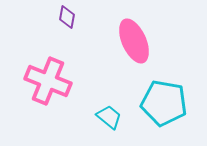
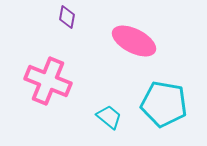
pink ellipse: rotated 39 degrees counterclockwise
cyan pentagon: moved 1 px down
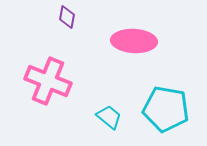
pink ellipse: rotated 24 degrees counterclockwise
cyan pentagon: moved 2 px right, 5 px down
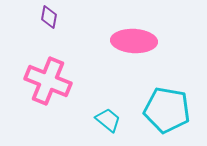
purple diamond: moved 18 px left
cyan pentagon: moved 1 px right, 1 px down
cyan trapezoid: moved 1 px left, 3 px down
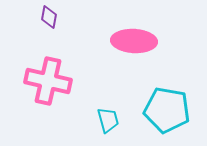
pink cross: rotated 9 degrees counterclockwise
cyan trapezoid: rotated 36 degrees clockwise
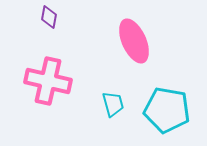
pink ellipse: rotated 63 degrees clockwise
cyan trapezoid: moved 5 px right, 16 px up
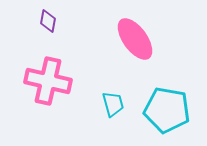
purple diamond: moved 1 px left, 4 px down
pink ellipse: moved 1 px right, 2 px up; rotated 12 degrees counterclockwise
